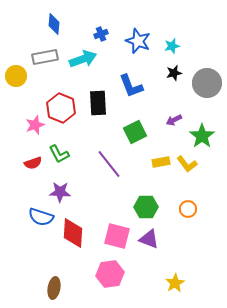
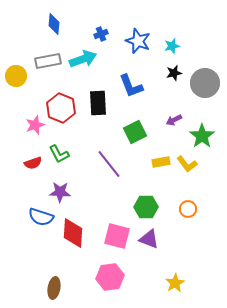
gray rectangle: moved 3 px right, 4 px down
gray circle: moved 2 px left
pink hexagon: moved 3 px down
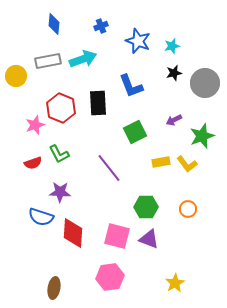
blue cross: moved 8 px up
green star: rotated 15 degrees clockwise
purple line: moved 4 px down
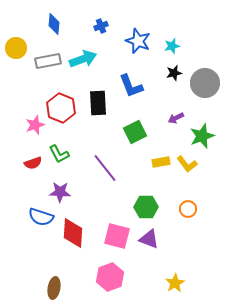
yellow circle: moved 28 px up
purple arrow: moved 2 px right, 2 px up
purple line: moved 4 px left
pink hexagon: rotated 12 degrees counterclockwise
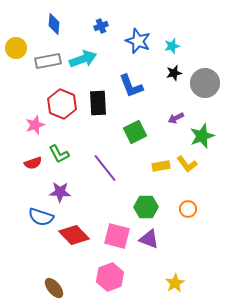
red hexagon: moved 1 px right, 4 px up
yellow rectangle: moved 4 px down
red diamond: moved 1 px right, 2 px down; rotated 48 degrees counterclockwise
brown ellipse: rotated 50 degrees counterclockwise
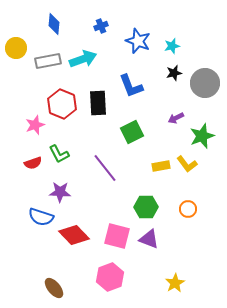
green square: moved 3 px left
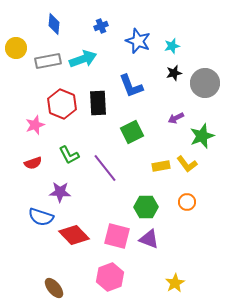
green L-shape: moved 10 px right, 1 px down
orange circle: moved 1 px left, 7 px up
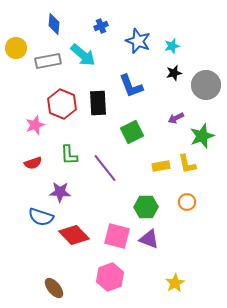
cyan arrow: moved 4 px up; rotated 60 degrees clockwise
gray circle: moved 1 px right, 2 px down
green L-shape: rotated 25 degrees clockwise
yellow L-shape: rotated 25 degrees clockwise
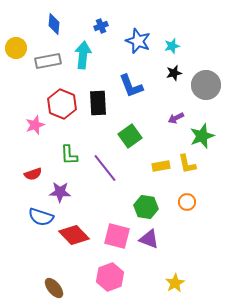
cyan arrow: rotated 124 degrees counterclockwise
green square: moved 2 px left, 4 px down; rotated 10 degrees counterclockwise
red semicircle: moved 11 px down
green hexagon: rotated 10 degrees clockwise
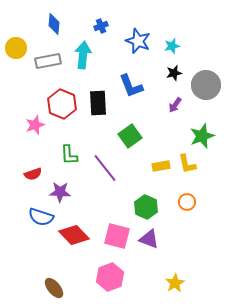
purple arrow: moved 1 px left, 13 px up; rotated 28 degrees counterclockwise
green hexagon: rotated 15 degrees clockwise
